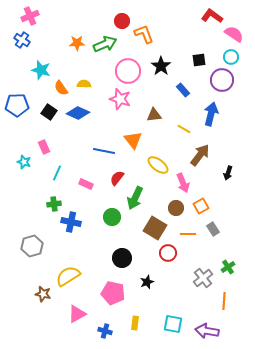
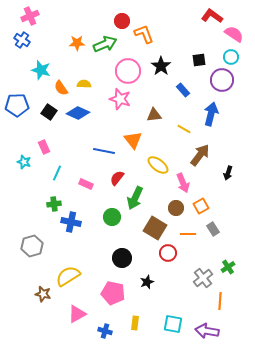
orange line at (224, 301): moved 4 px left
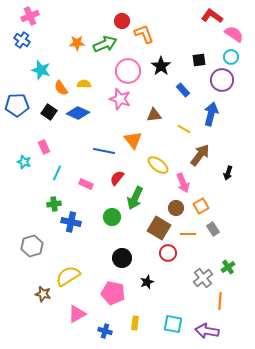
brown square at (155, 228): moved 4 px right
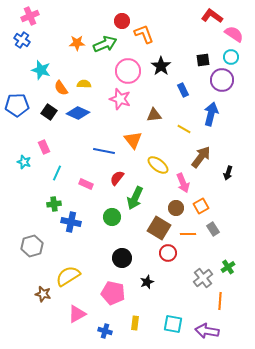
black square at (199, 60): moved 4 px right
blue rectangle at (183, 90): rotated 16 degrees clockwise
brown arrow at (200, 155): moved 1 px right, 2 px down
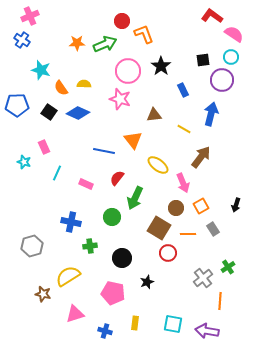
black arrow at (228, 173): moved 8 px right, 32 px down
green cross at (54, 204): moved 36 px right, 42 px down
pink triangle at (77, 314): moved 2 px left; rotated 12 degrees clockwise
